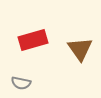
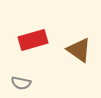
brown triangle: moved 1 px left, 1 px down; rotated 20 degrees counterclockwise
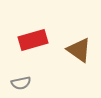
gray semicircle: rotated 24 degrees counterclockwise
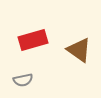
gray semicircle: moved 2 px right, 3 px up
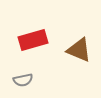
brown triangle: rotated 12 degrees counterclockwise
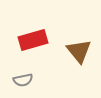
brown triangle: moved 1 px down; rotated 28 degrees clockwise
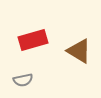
brown triangle: rotated 20 degrees counterclockwise
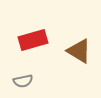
gray semicircle: moved 1 px down
